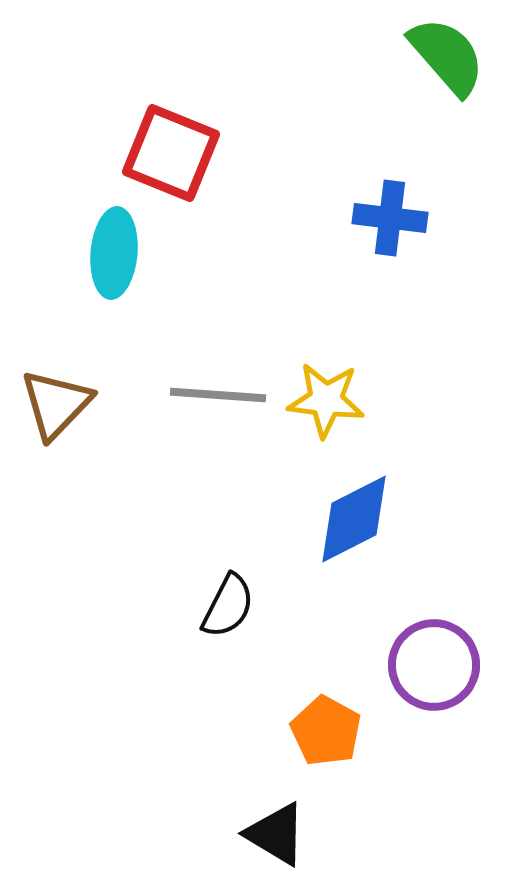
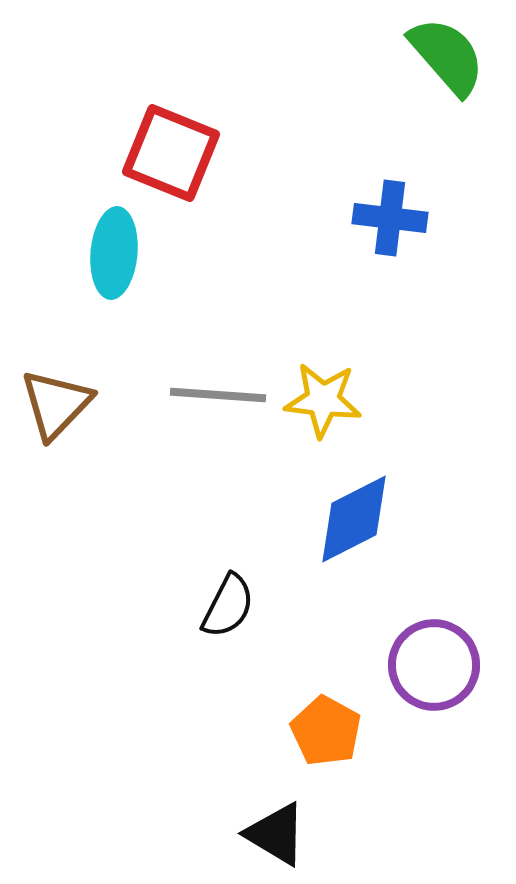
yellow star: moved 3 px left
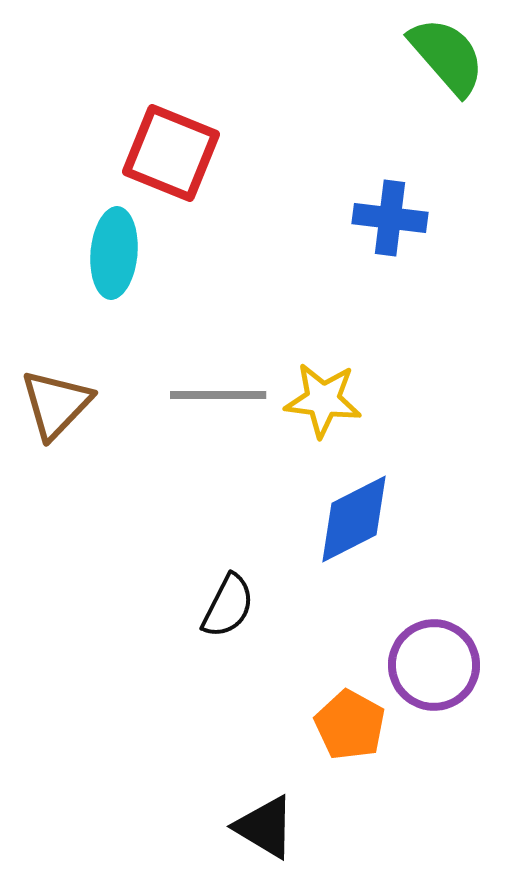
gray line: rotated 4 degrees counterclockwise
orange pentagon: moved 24 px right, 6 px up
black triangle: moved 11 px left, 7 px up
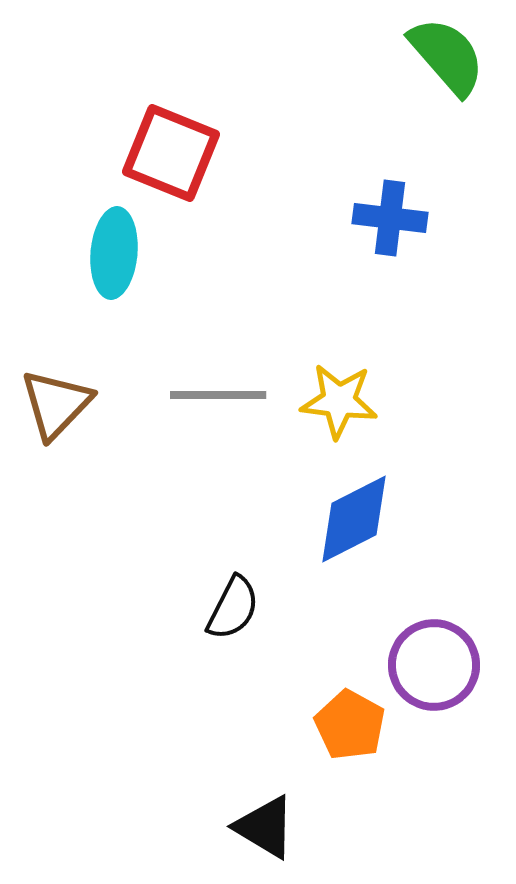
yellow star: moved 16 px right, 1 px down
black semicircle: moved 5 px right, 2 px down
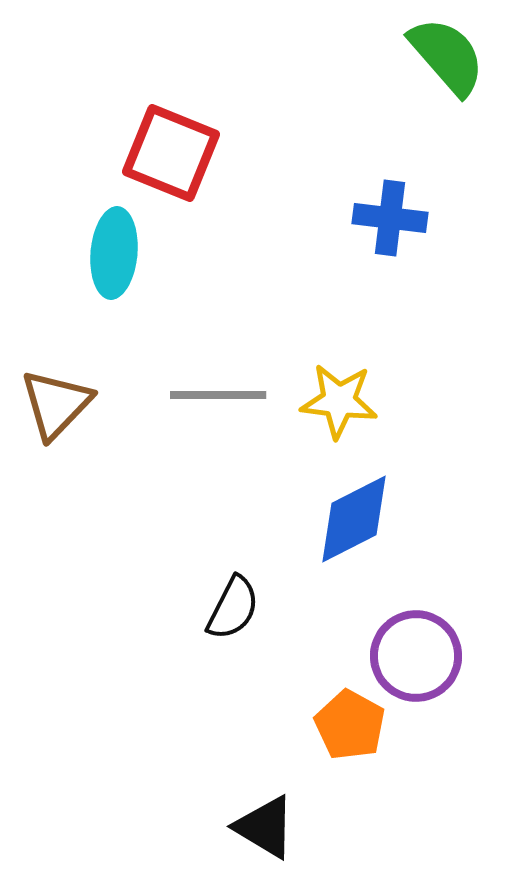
purple circle: moved 18 px left, 9 px up
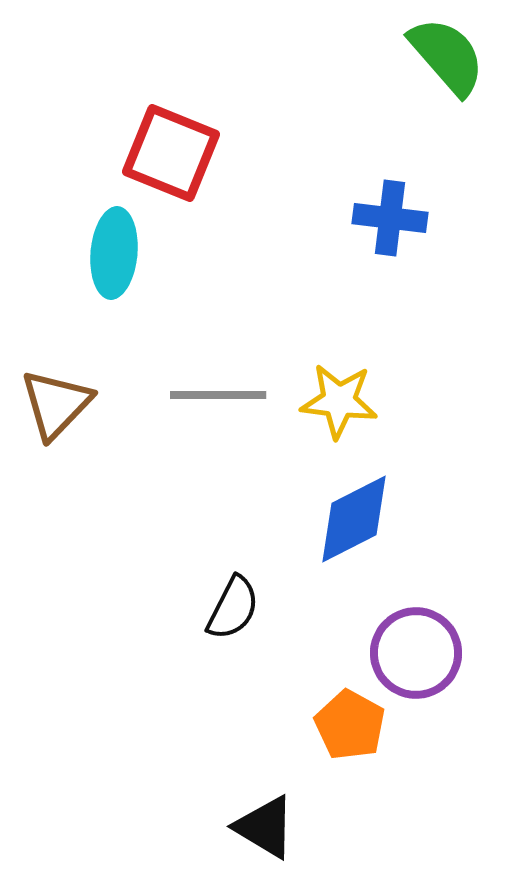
purple circle: moved 3 px up
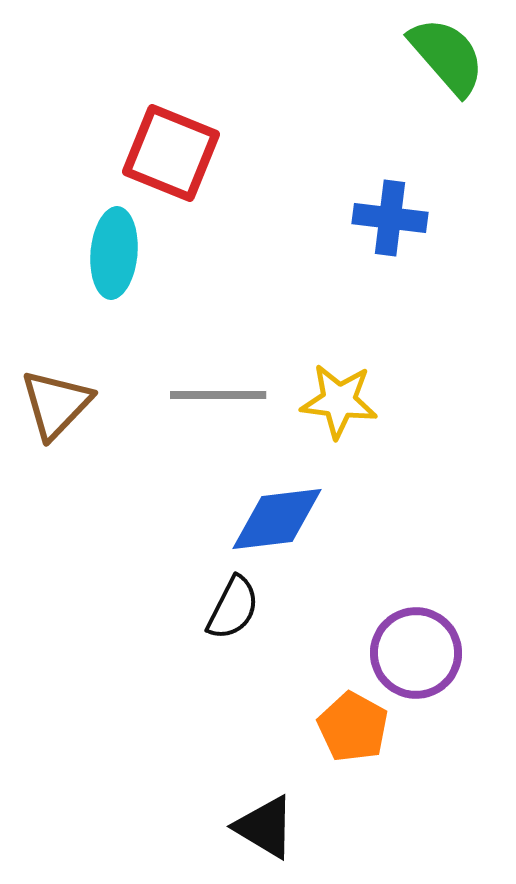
blue diamond: moved 77 px left; rotated 20 degrees clockwise
orange pentagon: moved 3 px right, 2 px down
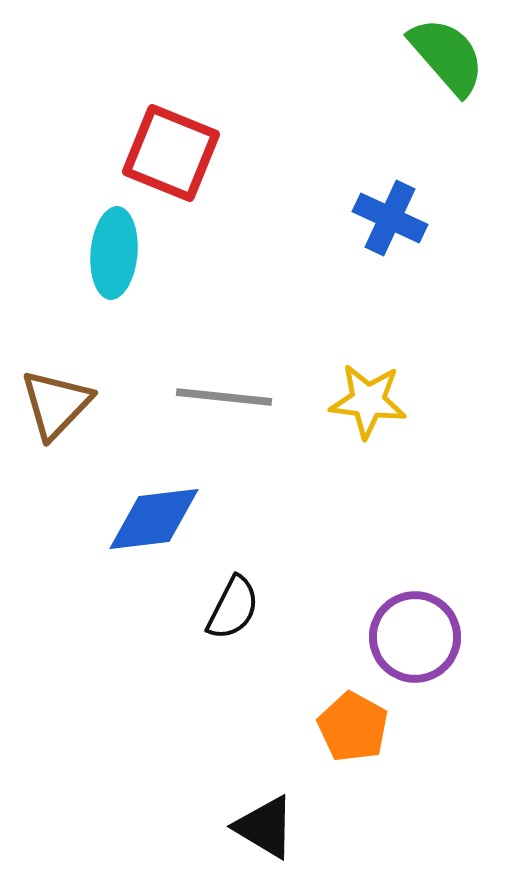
blue cross: rotated 18 degrees clockwise
gray line: moved 6 px right, 2 px down; rotated 6 degrees clockwise
yellow star: moved 29 px right
blue diamond: moved 123 px left
purple circle: moved 1 px left, 16 px up
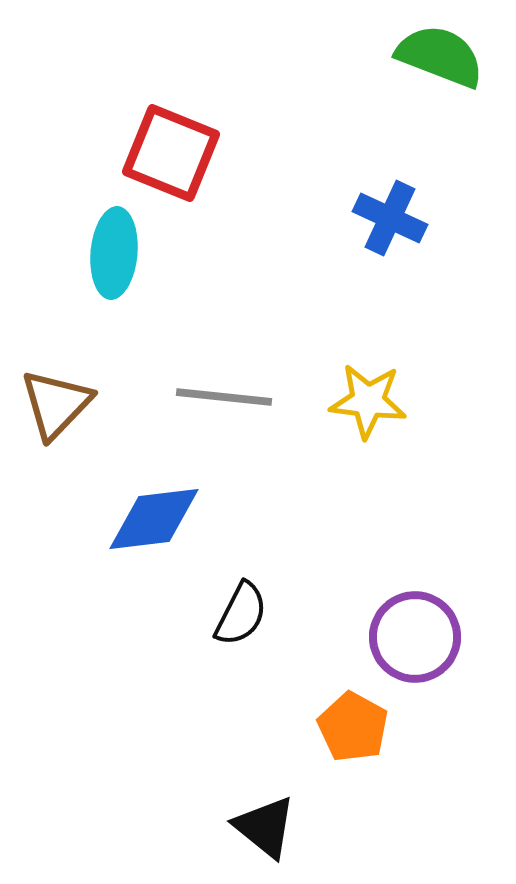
green semicircle: moved 7 px left; rotated 28 degrees counterclockwise
black semicircle: moved 8 px right, 6 px down
black triangle: rotated 8 degrees clockwise
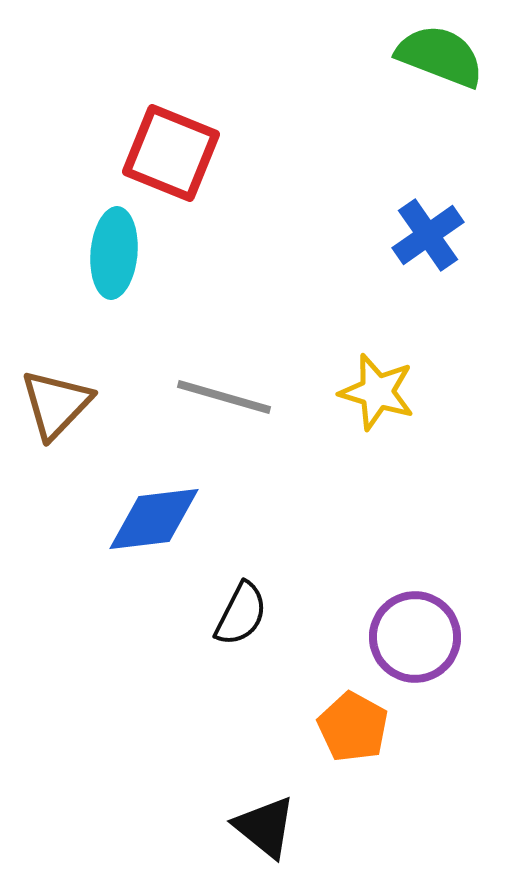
blue cross: moved 38 px right, 17 px down; rotated 30 degrees clockwise
gray line: rotated 10 degrees clockwise
yellow star: moved 9 px right, 9 px up; rotated 10 degrees clockwise
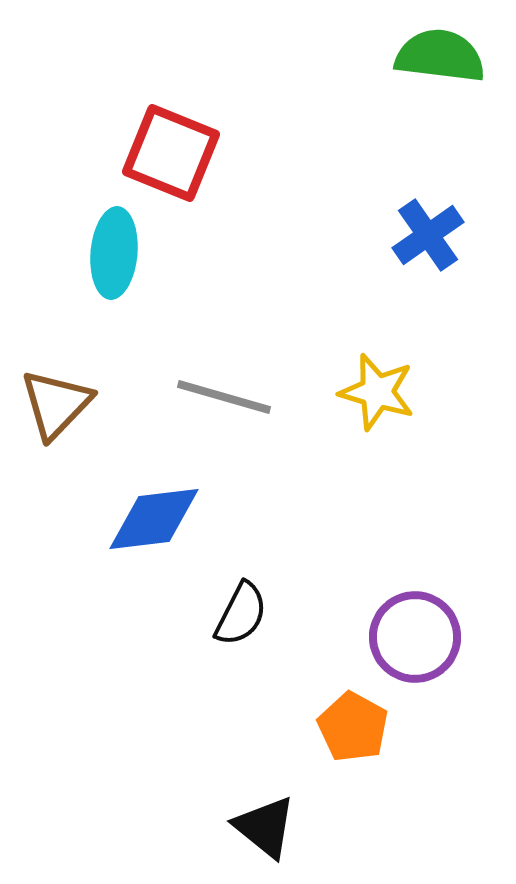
green semicircle: rotated 14 degrees counterclockwise
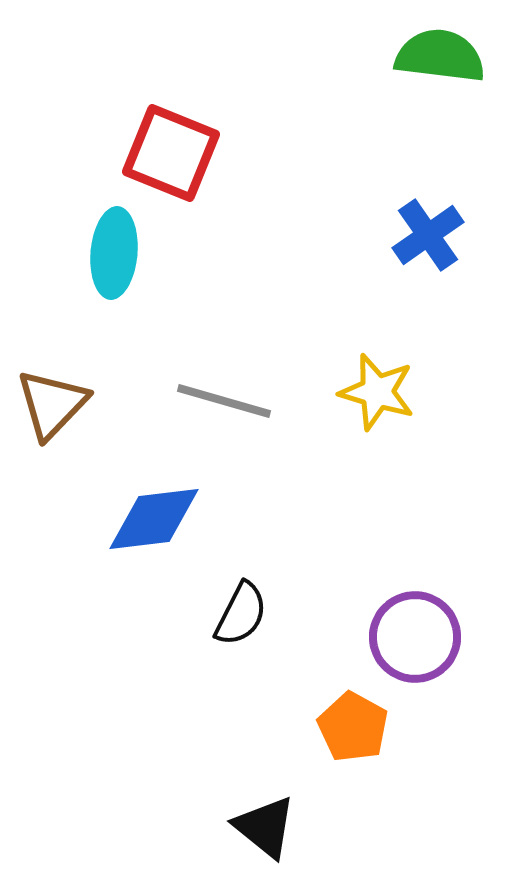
gray line: moved 4 px down
brown triangle: moved 4 px left
